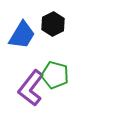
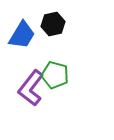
black hexagon: rotated 15 degrees clockwise
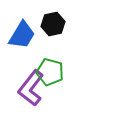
green pentagon: moved 5 px left, 3 px up
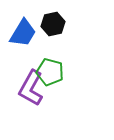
blue trapezoid: moved 1 px right, 2 px up
purple L-shape: rotated 9 degrees counterclockwise
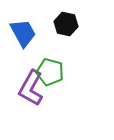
black hexagon: moved 13 px right; rotated 25 degrees clockwise
blue trapezoid: rotated 60 degrees counterclockwise
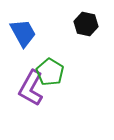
black hexagon: moved 20 px right
green pentagon: rotated 16 degrees clockwise
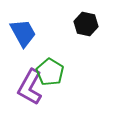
purple L-shape: moved 1 px left, 1 px up
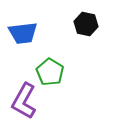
blue trapezoid: rotated 112 degrees clockwise
purple L-shape: moved 6 px left, 14 px down
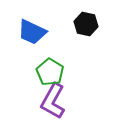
blue trapezoid: moved 9 px right, 1 px up; rotated 32 degrees clockwise
purple L-shape: moved 29 px right
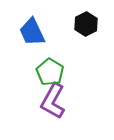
black hexagon: rotated 20 degrees clockwise
blue trapezoid: rotated 40 degrees clockwise
